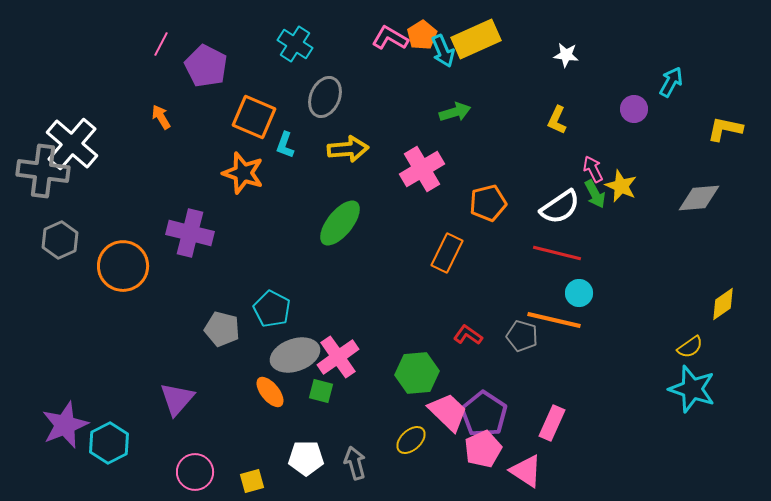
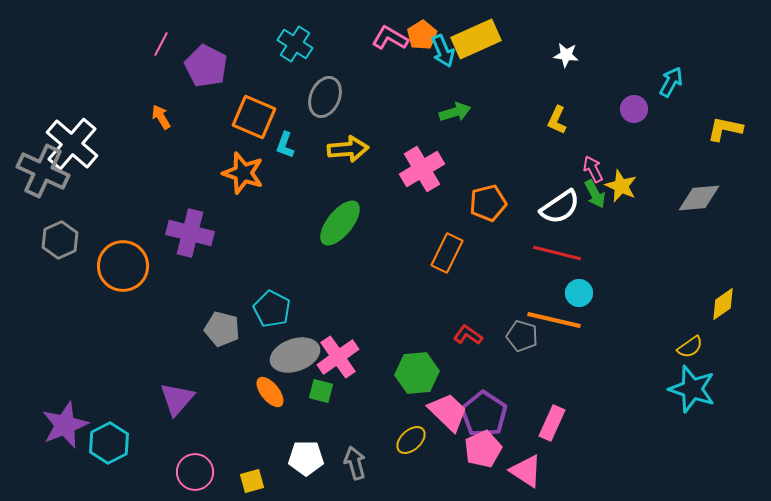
gray cross at (43, 171): rotated 18 degrees clockwise
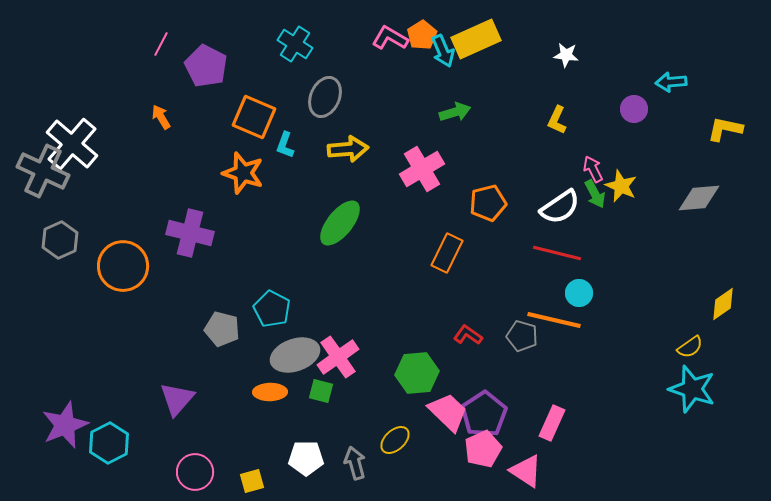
cyan arrow at (671, 82): rotated 124 degrees counterclockwise
orange ellipse at (270, 392): rotated 52 degrees counterclockwise
purple pentagon at (484, 414): rotated 6 degrees clockwise
yellow ellipse at (411, 440): moved 16 px left
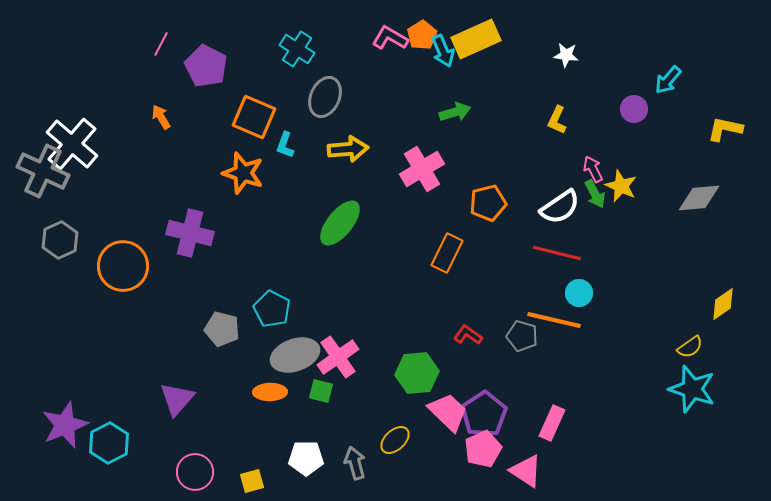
cyan cross at (295, 44): moved 2 px right, 5 px down
cyan arrow at (671, 82): moved 3 px left, 2 px up; rotated 44 degrees counterclockwise
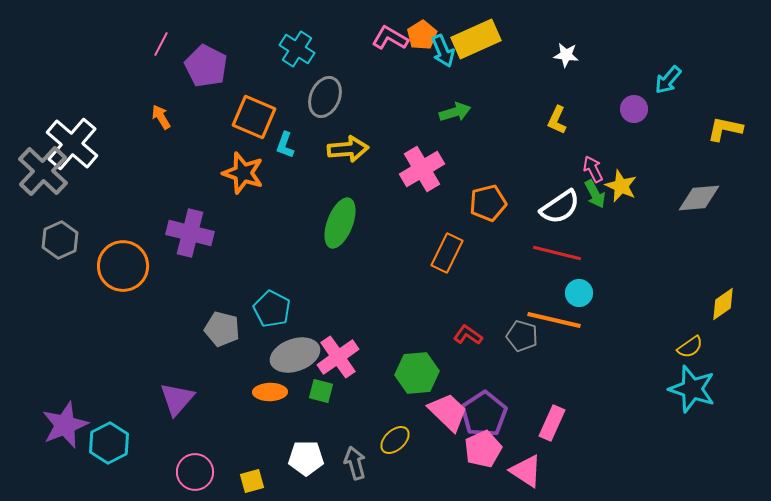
gray cross at (43, 171): rotated 18 degrees clockwise
green ellipse at (340, 223): rotated 18 degrees counterclockwise
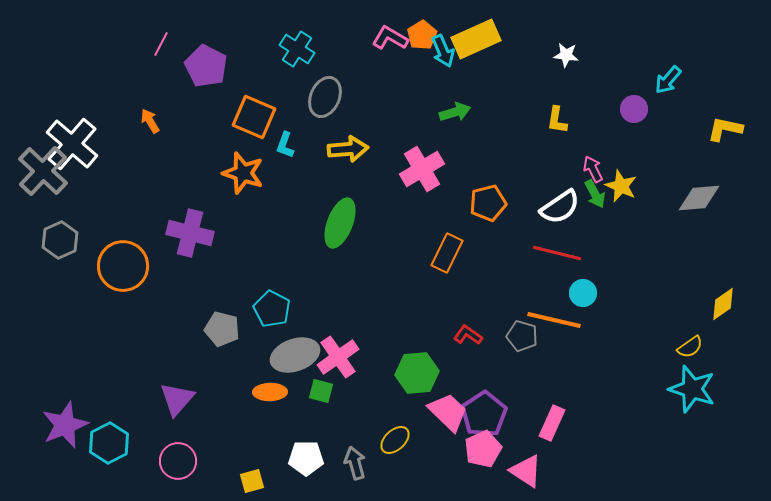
orange arrow at (161, 117): moved 11 px left, 4 px down
yellow L-shape at (557, 120): rotated 16 degrees counterclockwise
cyan circle at (579, 293): moved 4 px right
pink circle at (195, 472): moved 17 px left, 11 px up
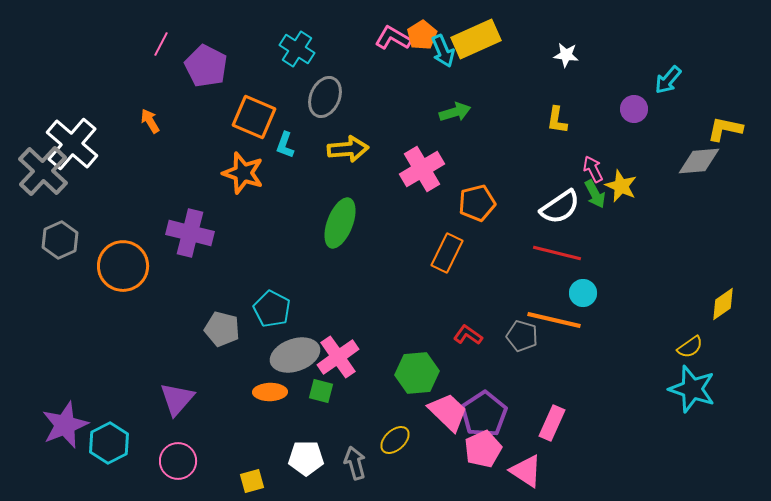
pink L-shape at (390, 38): moved 3 px right
gray diamond at (699, 198): moved 37 px up
orange pentagon at (488, 203): moved 11 px left
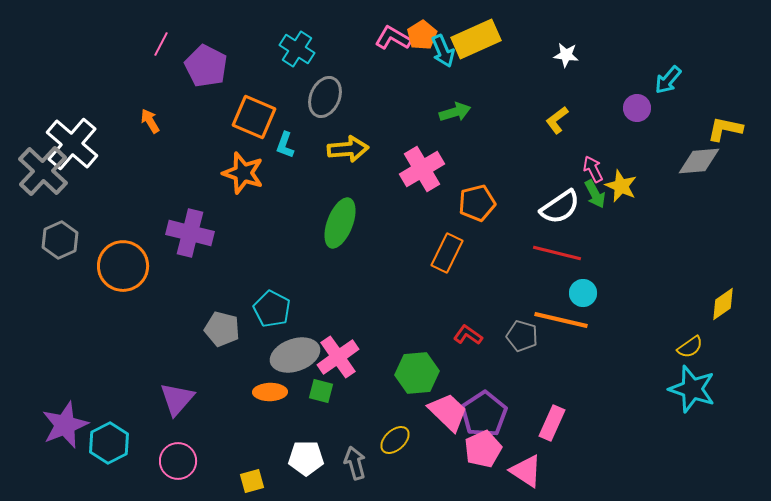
purple circle at (634, 109): moved 3 px right, 1 px up
yellow L-shape at (557, 120): rotated 44 degrees clockwise
orange line at (554, 320): moved 7 px right
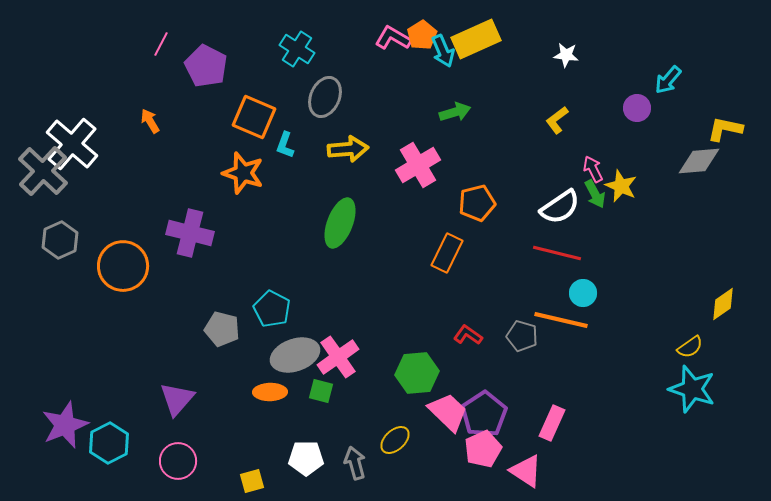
pink cross at (422, 169): moved 4 px left, 4 px up
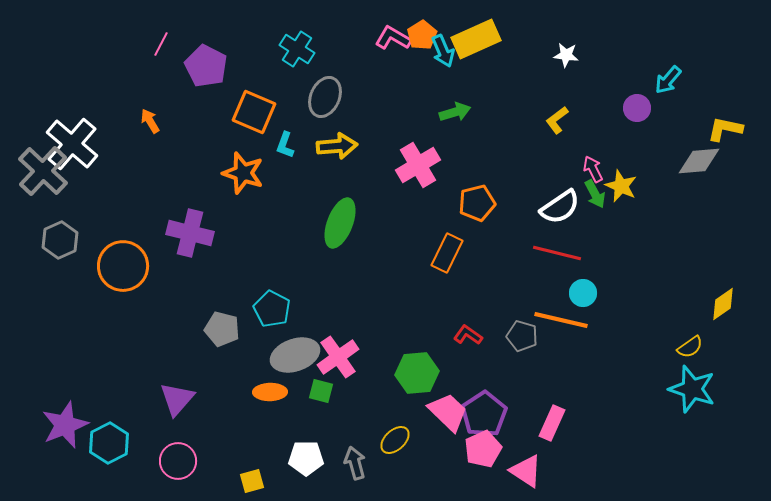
orange square at (254, 117): moved 5 px up
yellow arrow at (348, 149): moved 11 px left, 3 px up
